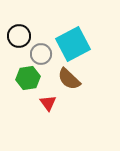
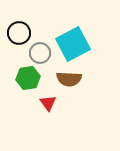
black circle: moved 3 px up
gray circle: moved 1 px left, 1 px up
brown semicircle: rotated 40 degrees counterclockwise
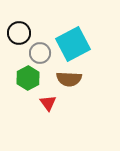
green hexagon: rotated 20 degrees counterclockwise
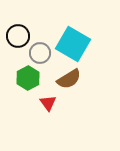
black circle: moved 1 px left, 3 px down
cyan square: rotated 32 degrees counterclockwise
brown semicircle: rotated 35 degrees counterclockwise
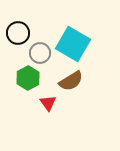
black circle: moved 3 px up
brown semicircle: moved 2 px right, 2 px down
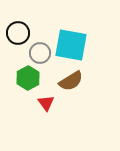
cyan square: moved 2 px left, 1 px down; rotated 20 degrees counterclockwise
red triangle: moved 2 px left
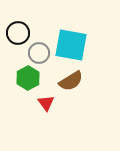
gray circle: moved 1 px left
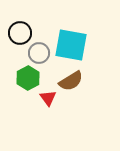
black circle: moved 2 px right
red triangle: moved 2 px right, 5 px up
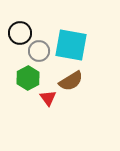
gray circle: moved 2 px up
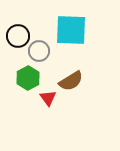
black circle: moved 2 px left, 3 px down
cyan square: moved 15 px up; rotated 8 degrees counterclockwise
